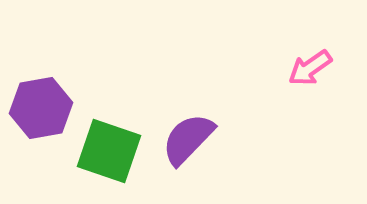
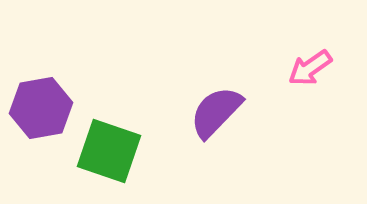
purple semicircle: moved 28 px right, 27 px up
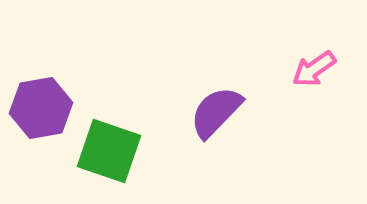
pink arrow: moved 4 px right, 1 px down
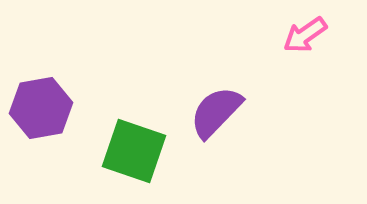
pink arrow: moved 9 px left, 34 px up
green square: moved 25 px right
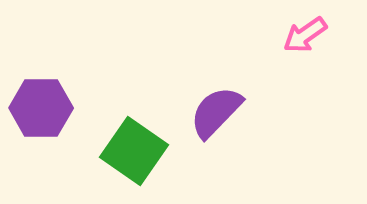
purple hexagon: rotated 10 degrees clockwise
green square: rotated 16 degrees clockwise
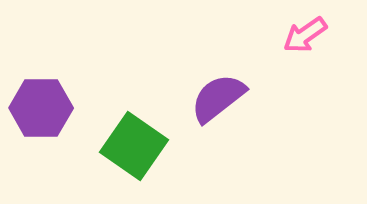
purple semicircle: moved 2 px right, 14 px up; rotated 8 degrees clockwise
green square: moved 5 px up
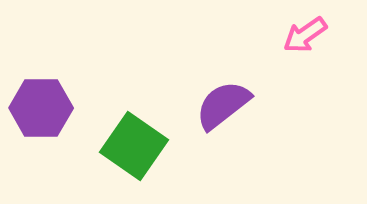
purple semicircle: moved 5 px right, 7 px down
